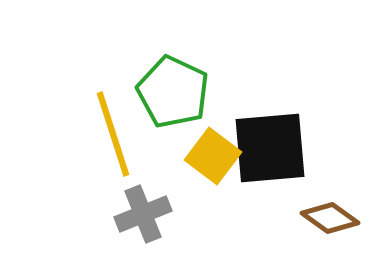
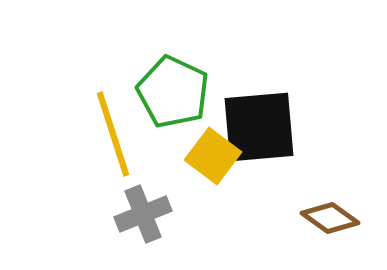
black square: moved 11 px left, 21 px up
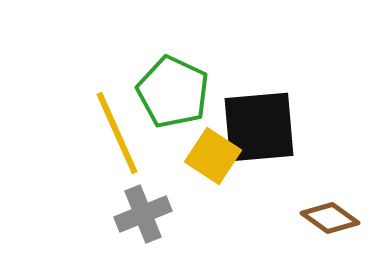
yellow line: moved 4 px right, 1 px up; rotated 6 degrees counterclockwise
yellow square: rotated 4 degrees counterclockwise
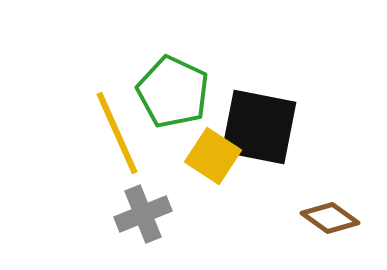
black square: rotated 16 degrees clockwise
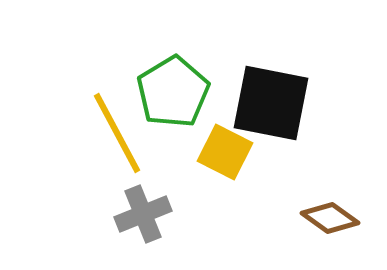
green pentagon: rotated 16 degrees clockwise
black square: moved 12 px right, 24 px up
yellow line: rotated 4 degrees counterclockwise
yellow square: moved 12 px right, 4 px up; rotated 6 degrees counterclockwise
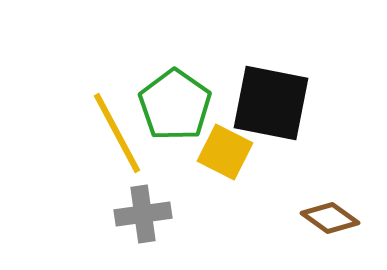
green pentagon: moved 2 px right, 13 px down; rotated 6 degrees counterclockwise
gray cross: rotated 14 degrees clockwise
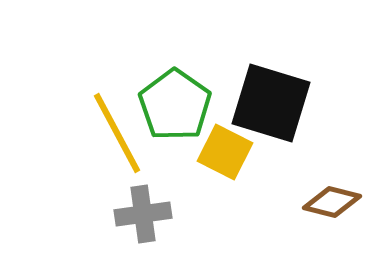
black square: rotated 6 degrees clockwise
brown diamond: moved 2 px right, 16 px up; rotated 22 degrees counterclockwise
